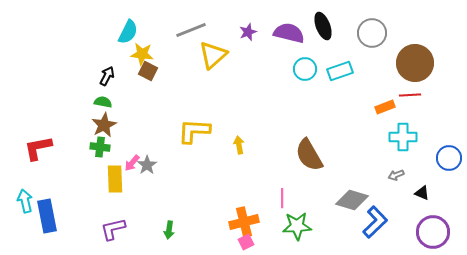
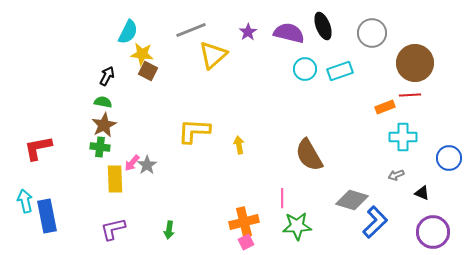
purple star: rotated 12 degrees counterclockwise
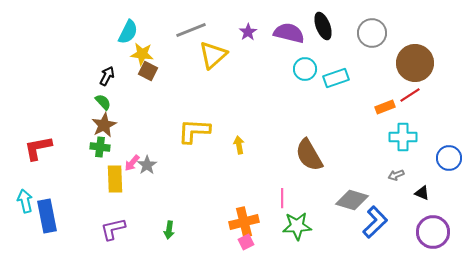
cyan rectangle: moved 4 px left, 7 px down
red line: rotated 30 degrees counterclockwise
green semicircle: rotated 36 degrees clockwise
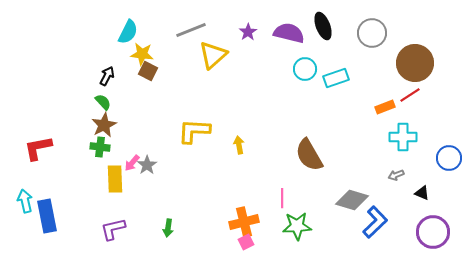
green arrow: moved 1 px left, 2 px up
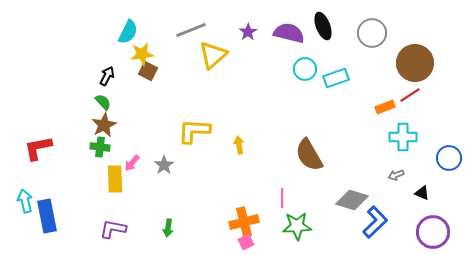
yellow star: rotated 15 degrees counterclockwise
gray star: moved 17 px right
purple L-shape: rotated 24 degrees clockwise
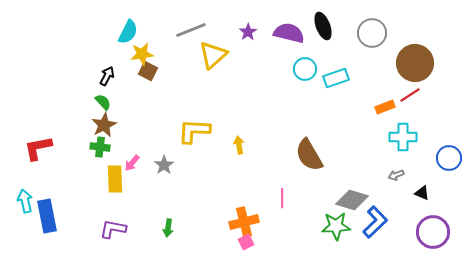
green star: moved 39 px right
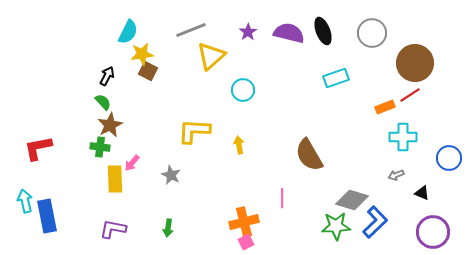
black ellipse: moved 5 px down
yellow triangle: moved 2 px left, 1 px down
cyan circle: moved 62 px left, 21 px down
brown star: moved 6 px right
gray star: moved 7 px right, 10 px down; rotated 12 degrees counterclockwise
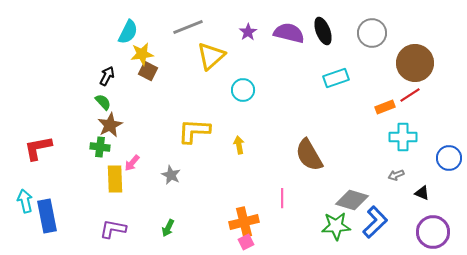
gray line: moved 3 px left, 3 px up
green arrow: rotated 18 degrees clockwise
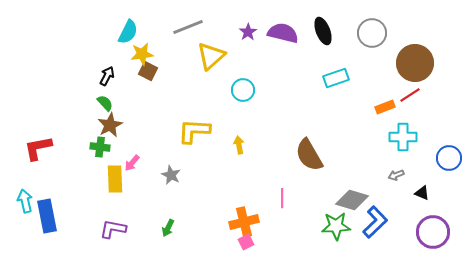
purple semicircle: moved 6 px left
green semicircle: moved 2 px right, 1 px down
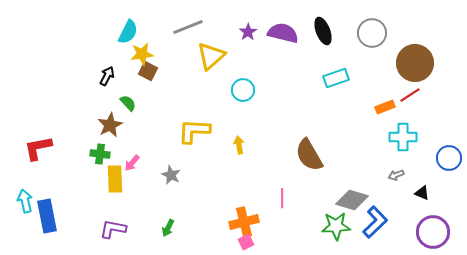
green semicircle: moved 23 px right
green cross: moved 7 px down
